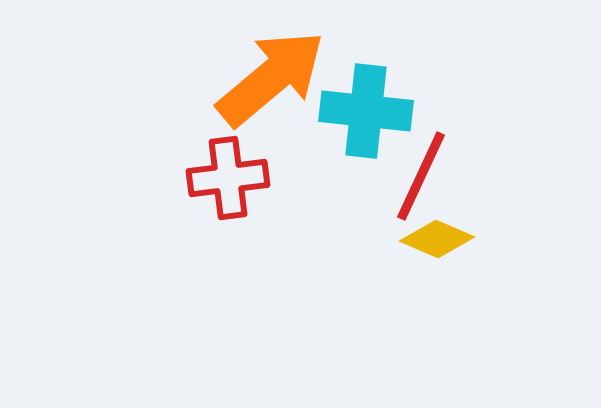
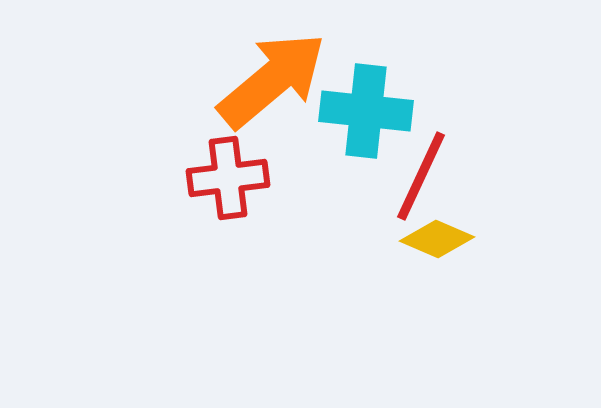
orange arrow: moved 1 px right, 2 px down
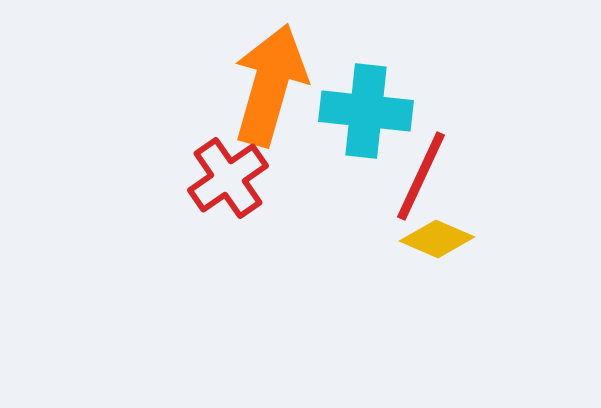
orange arrow: moved 2 px left, 5 px down; rotated 34 degrees counterclockwise
red cross: rotated 28 degrees counterclockwise
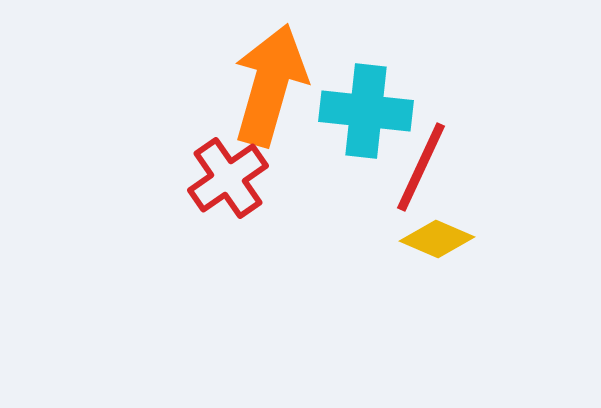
red line: moved 9 px up
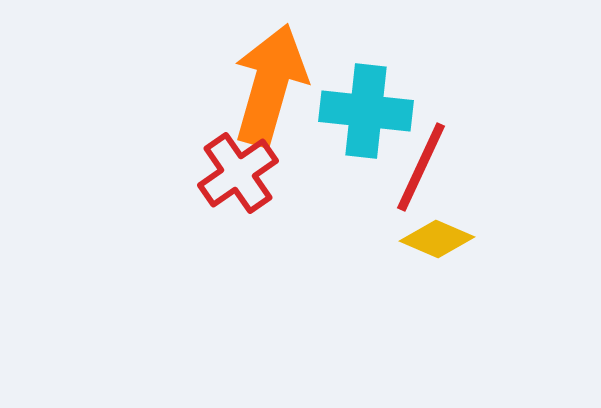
red cross: moved 10 px right, 5 px up
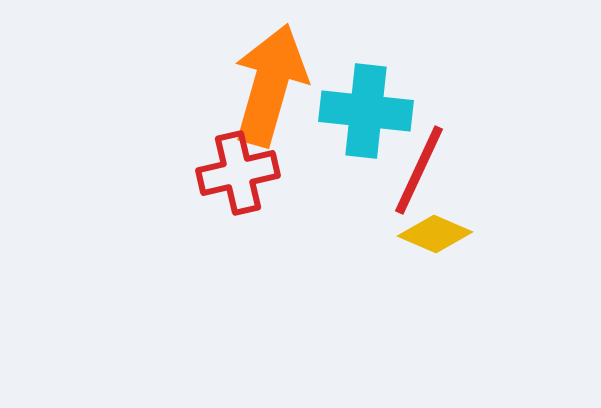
red line: moved 2 px left, 3 px down
red cross: rotated 22 degrees clockwise
yellow diamond: moved 2 px left, 5 px up
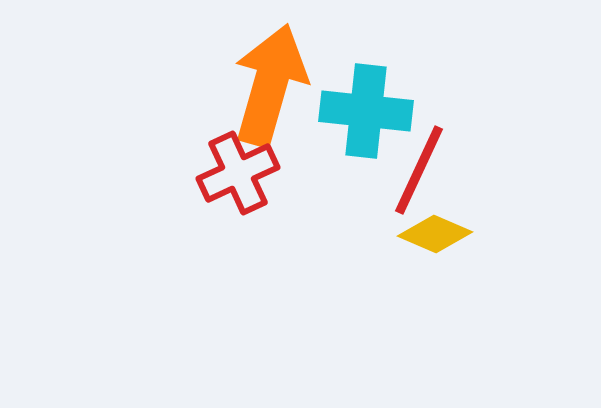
red cross: rotated 12 degrees counterclockwise
